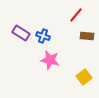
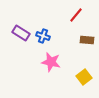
brown rectangle: moved 4 px down
pink star: moved 1 px right, 2 px down
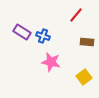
purple rectangle: moved 1 px right, 1 px up
brown rectangle: moved 2 px down
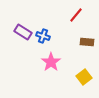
purple rectangle: moved 1 px right
pink star: rotated 24 degrees clockwise
